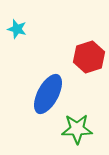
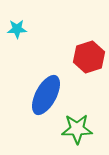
cyan star: rotated 18 degrees counterclockwise
blue ellipse: moved 2 px left, 1 px down
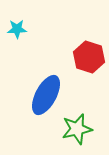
red hexagon: rotated 24 degrees counterclockwise
green star: rotated 12 degrees counterclockwise
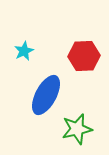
cyan star: moved 7 px right, 22 px down; rotated 24 degrees counterclockwise
red hexagon: moved 5 px left, 1 px up; rotated 20 degrees counterclockwise
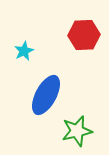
red hexagon: moved 21 px up
green star: moved 2 px down
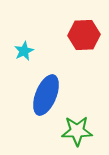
blue ellipse: rotated 6 degrees counterclockwise
green star: rotated 12 degrees clockwise
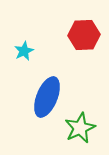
blue ellipse: moved 1 px right, 2 px down
green star: moved 3 px right, 3 px up; rotated 24 degrees counterclockwise
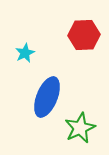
cyan star: moved 1 px right, 2 px down
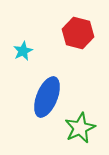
red hexagon: moved 6 px left, 2 px up; rotated 16 degrees clockwise
cyan star: moved 2 px left, 2 px up
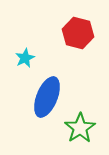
cyan star: moved 2 px right, 7 px down
green star: rotated 8 degrees counterclockwise
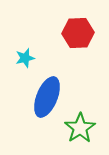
red hexagon: rotated 16 degrees counterclockwise
cyan star: rotated 12 degrees clockwise
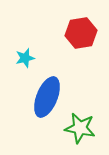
red hexagon: moved 3 px right; rotated 8 degrees counterclockwise
green star: rotated 28 degrees counterclockwise
